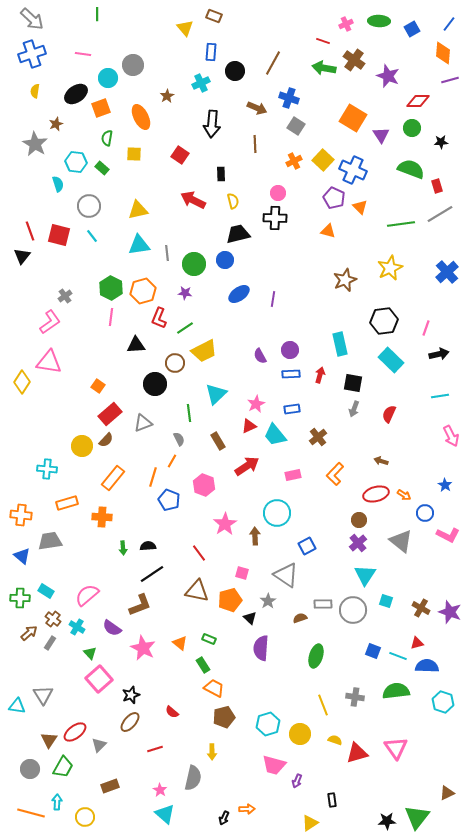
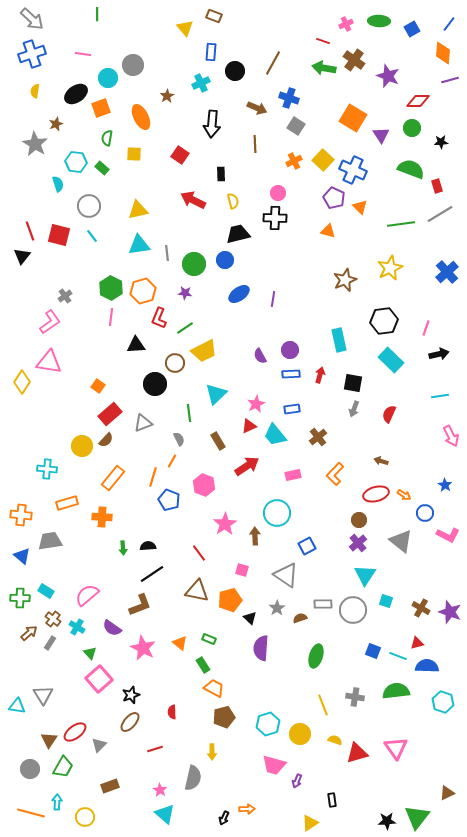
cyan rectangle at (340, 344): moved 1 px left, 4 px up
pink square at (242, 573): moved 3 px up
gray star at (268, 601): moved 9 px right, 7 px down
red semicircle at (172, 712): rotated 48 degrees clockwise
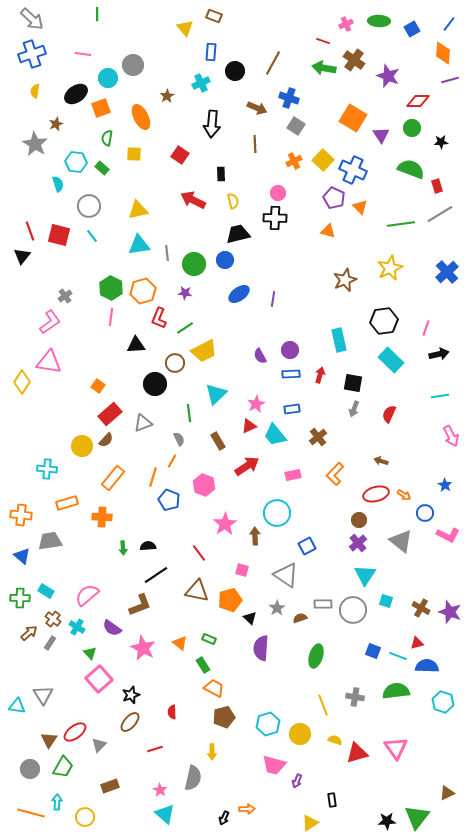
black line at (152, 574): moved 4 px right, 1 px down
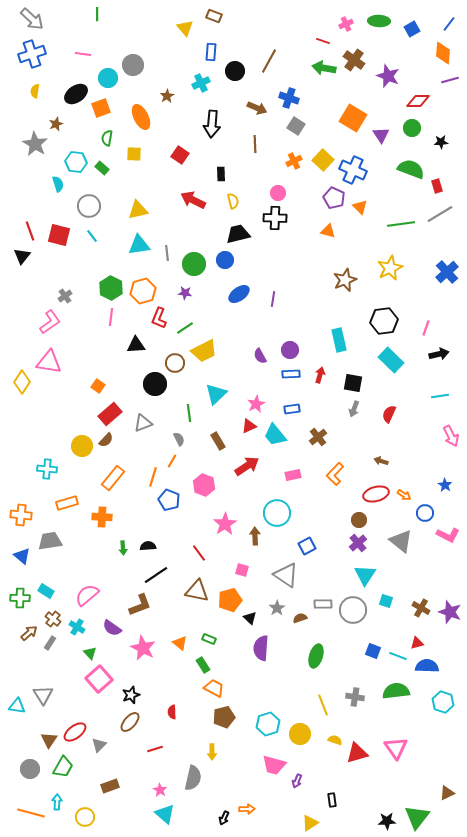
brown line at (273, 63): moved 4 px left, 2 px up
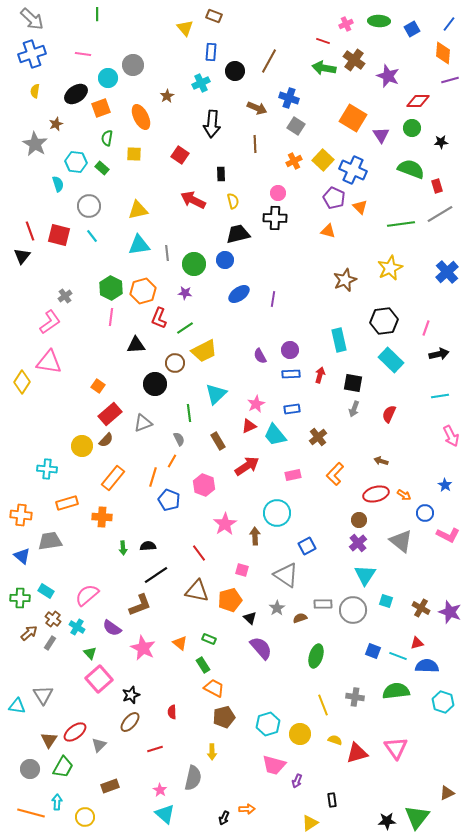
purple semicircle at (261, 648): rotated 135 degrees clockwise
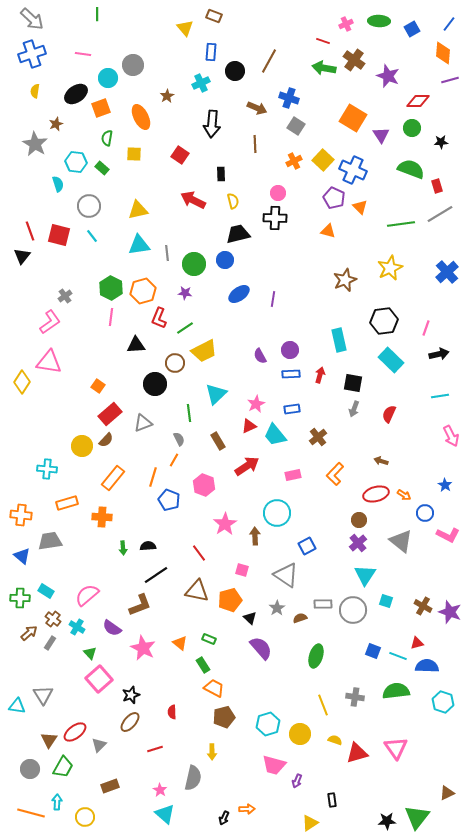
orange line at (172, 461): moved 2 px right, 1 px up
brown cross at (421, 608): moved 2 px right, 2 px up
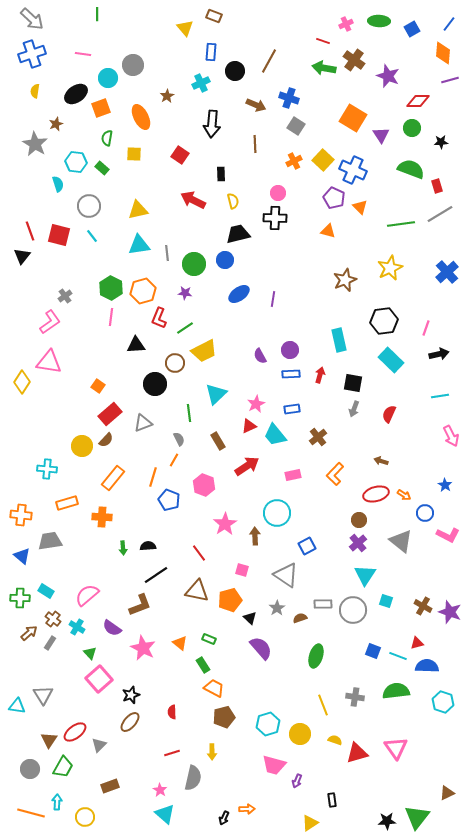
brown arrow at (257, 108): moved 1 px left, 3 px up
red line at (155, 749): moved 17 px right, 4 px down
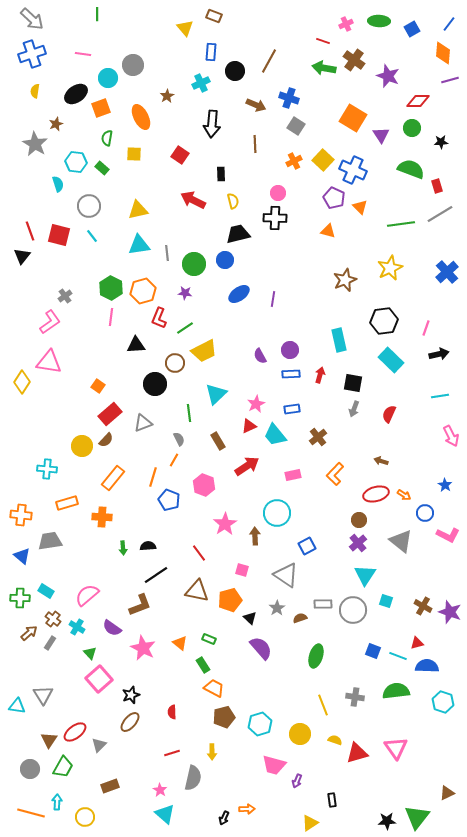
cyan hexagon at (268, 724): moved 8 px left
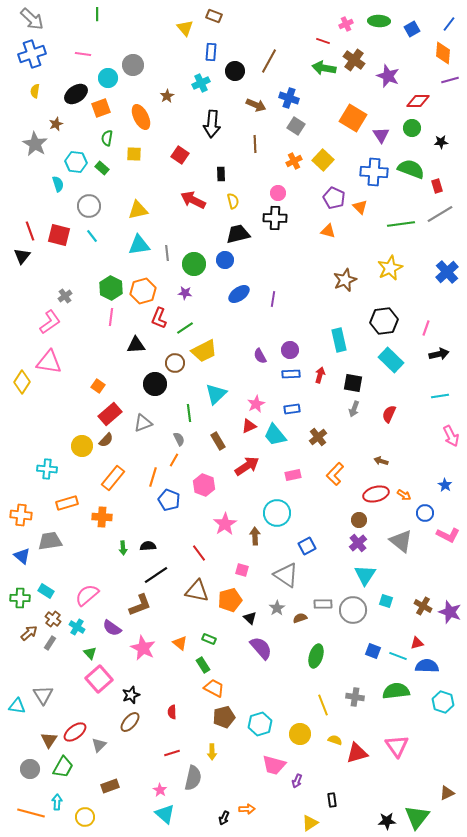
blue cross at (353, 170): moved 21 px right, 2 px down; rotated 20 degrees counterclockwise
pink triangle at (396, 748): moved 1 px right, 2 px up
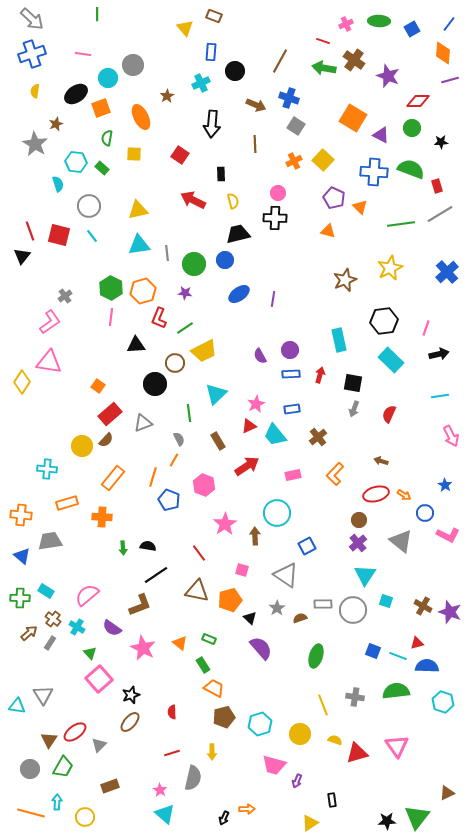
brown line at (269, 61): moved 11 px right
purple triangle at (381, 135): rotated 30 degrees counterclockwise
black semicircle at (148, 546): rotated 14 degrees clockwise
